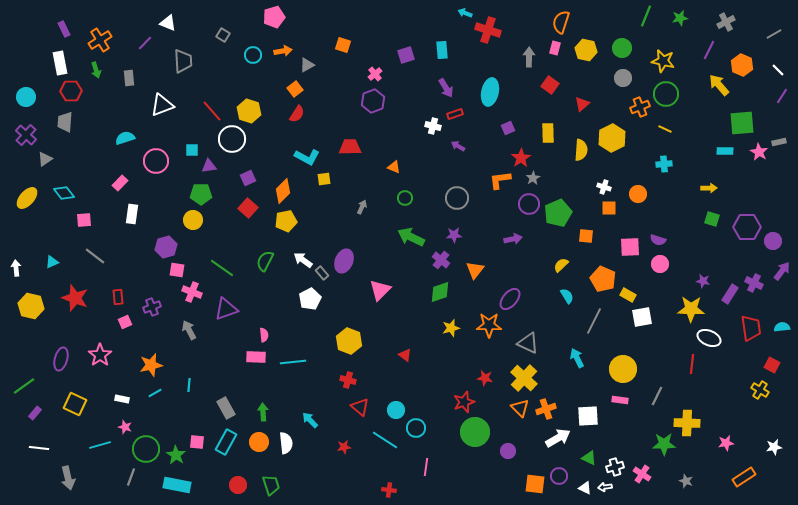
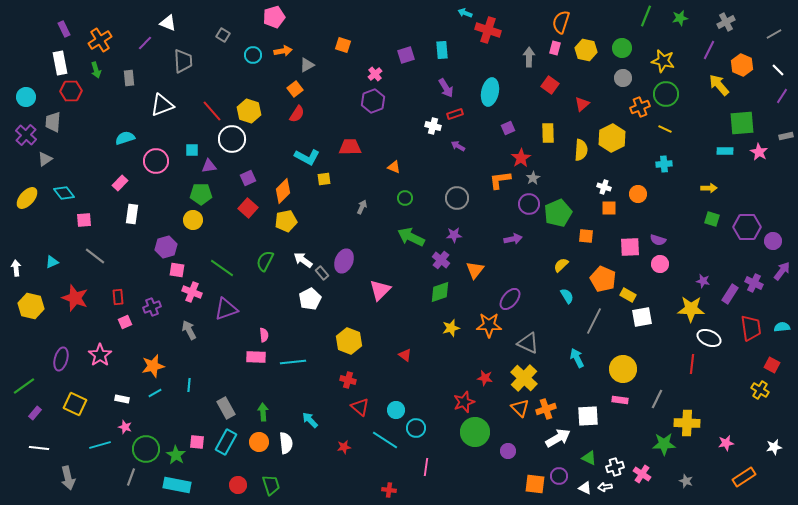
gray trapezoid at (65, 122): moved 12 px left
gray rectangle at (779, 142): moved 7 px right, 6 px up
orange star at (151, 365): moved 2 px right, 1 px down
gray line at (657, 396): moved 3 px down
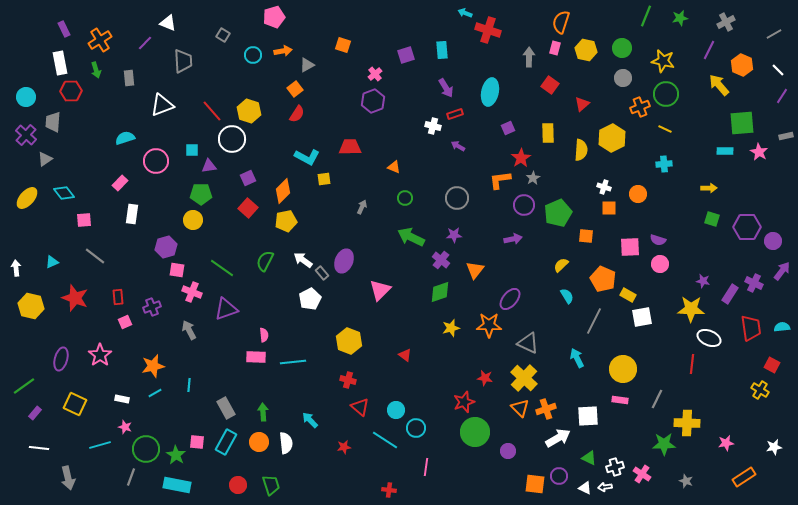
purple circle at (529, 204): moved 5 px left, 1 px down
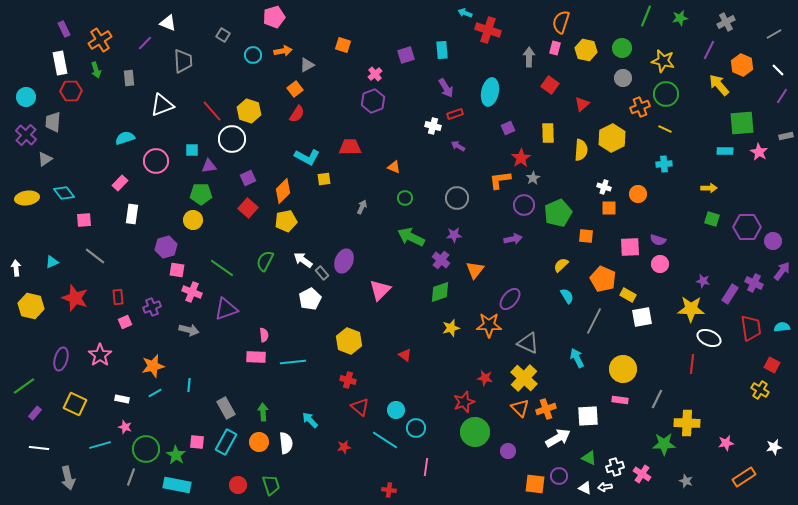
yellow ellipse at (27, 198): rotated 40 degrees clockwise
gray arrow at (189, 330): rotated 132 degrees clockwise
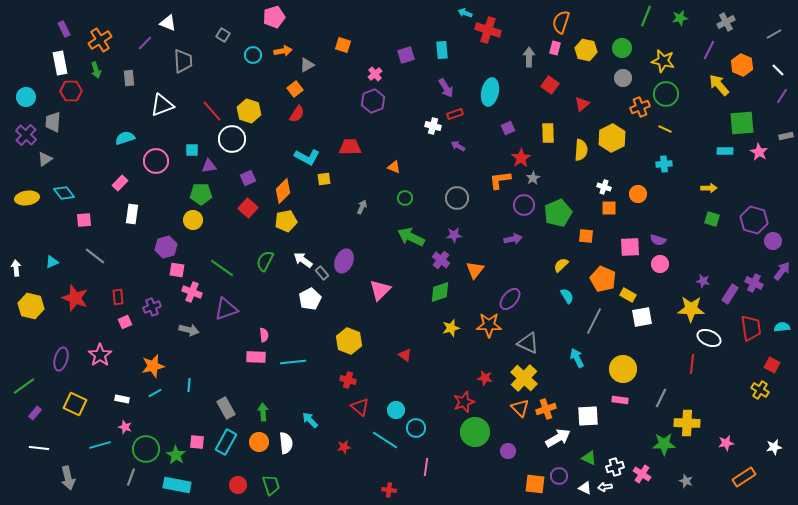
purple hexagon at (747, 227): moved 7 px right, 7 px up; rotated 16 degrees clockwise
gray line at (657, 399): moved 4 px right, 1 px up
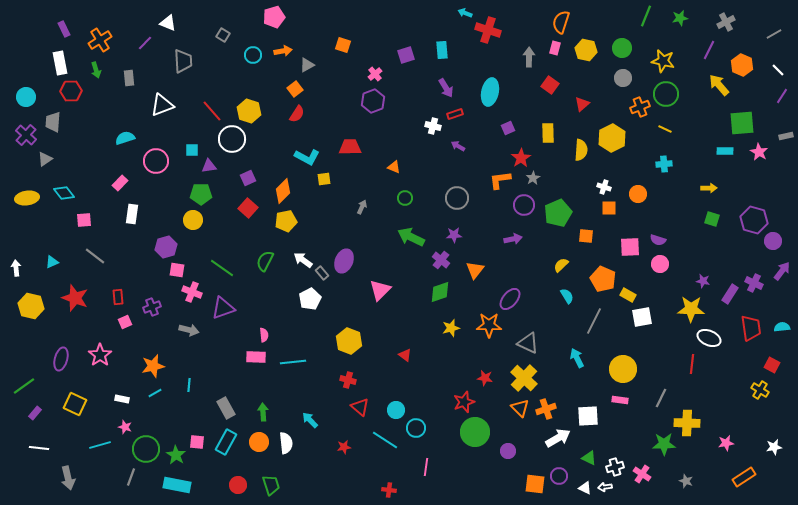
purple triangle at (226, 309): moved 3 px left, 1 px up
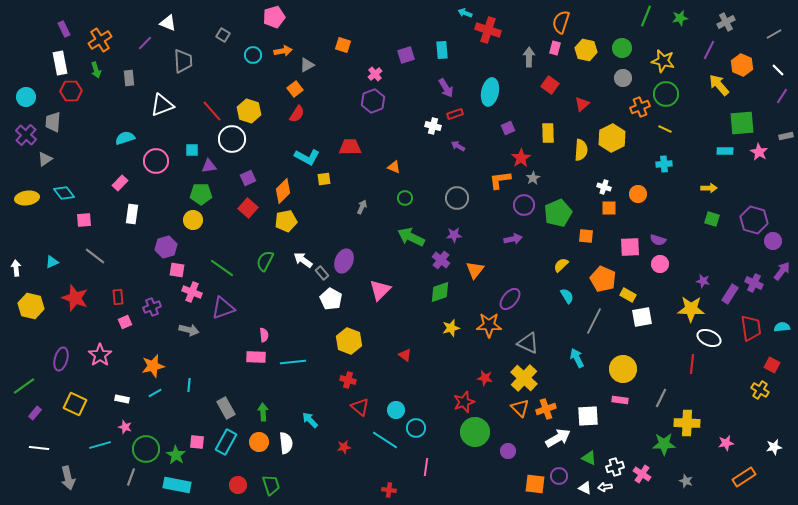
white pentagon at (310, 299): moved 21 px right; rotated 15 degrees counterclockwise
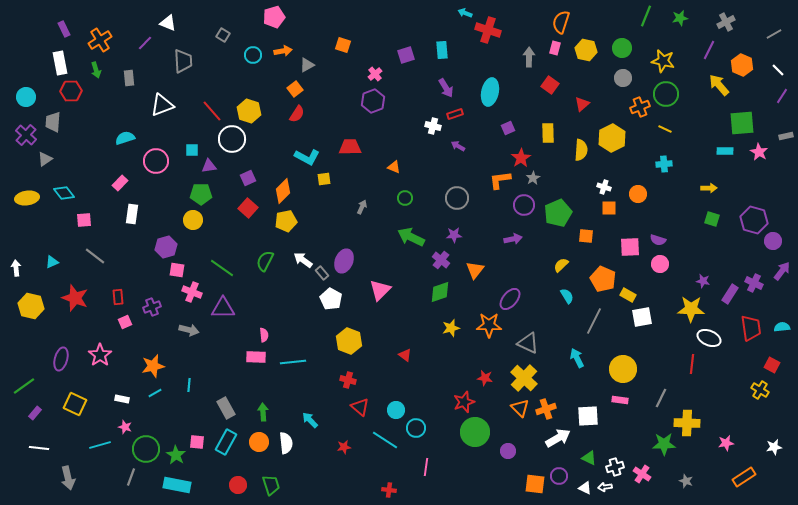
purple triangle at (223, 308): rotated 20 degrees clockwise
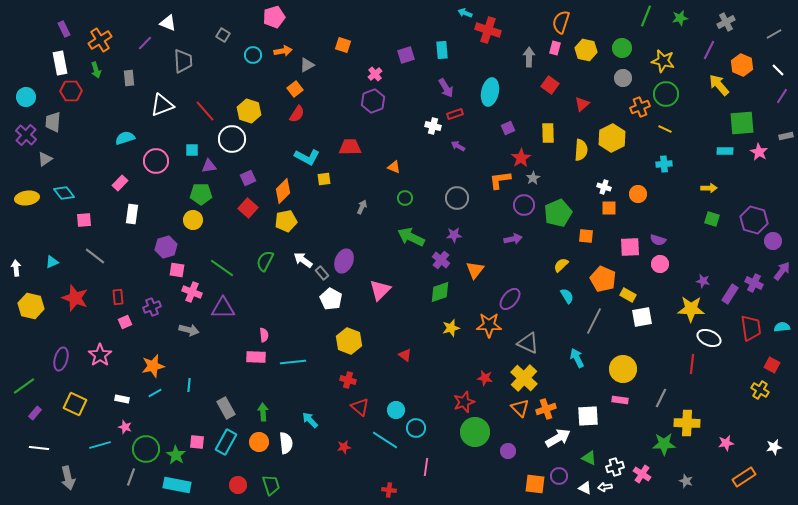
red line at (212, 111): moved 7 px left
